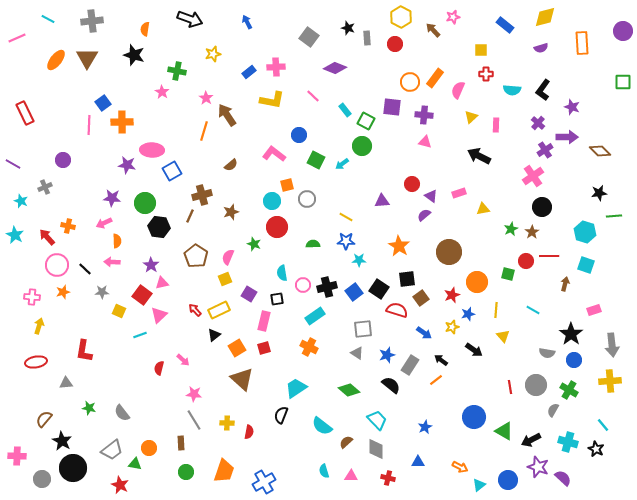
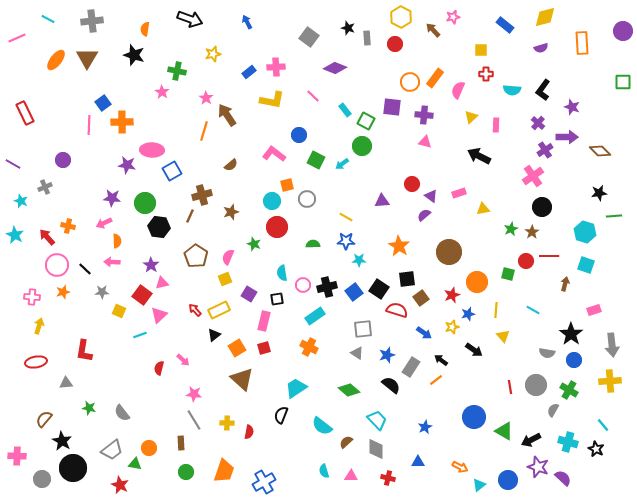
gray rectangle at (410, 365): moved 1 px right, 2 px down
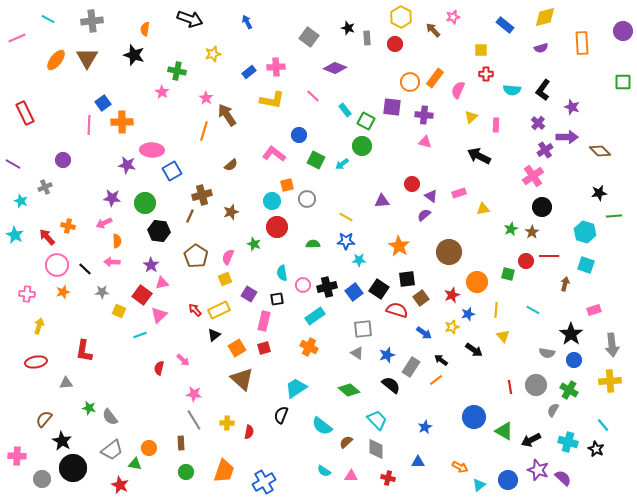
black hexagon at (159, 227): moved 4 px down
pink cross at (32, 297): moved 5 px left, 3 px up
gray semicircle at (122, 413): moved 12 px left, 4 px down
purple star at (538, 467): moved 3 px down
cyan semicircle at (324, 471): rotated 40 degrees counterclockwise
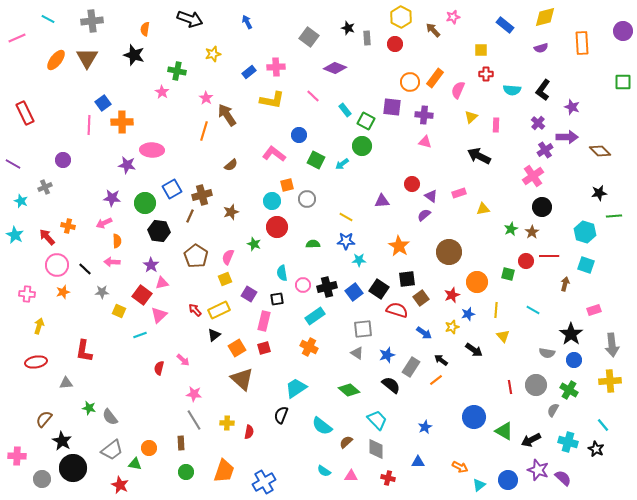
blue square at (172, 171): moved 18 px down
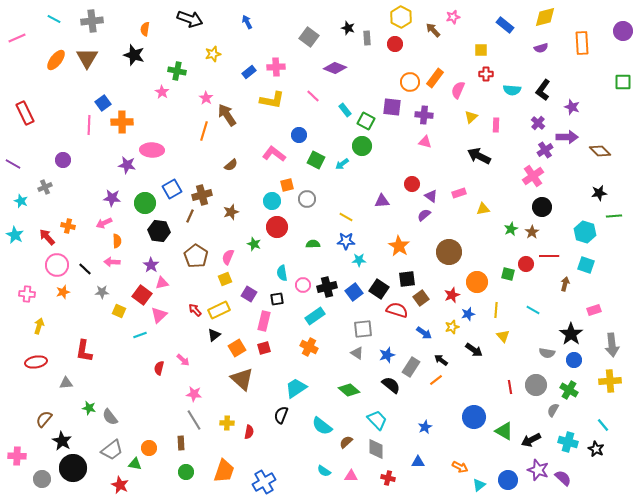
cyan line at (48, 19): moved 6 px right
red circle at (526, 261): moved 3 px down
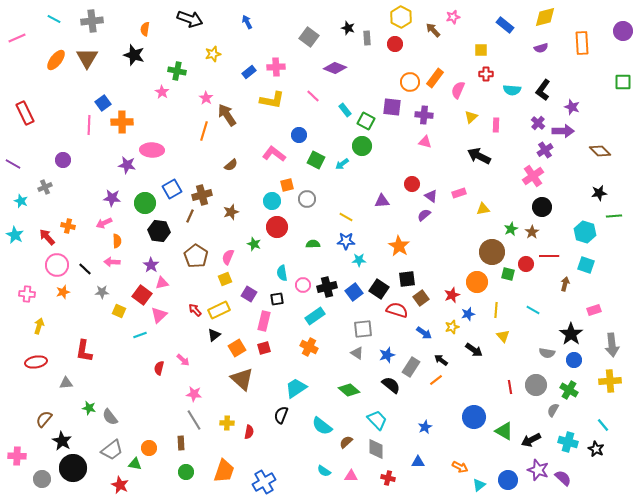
purple arrow at (567, 137): moved 4 px left, 6 px up
brown circle at (449, 252): moved 43 px right
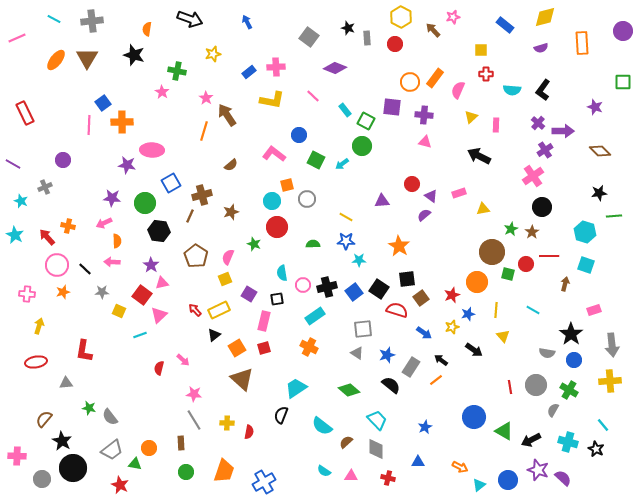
orange semicircle at (145, 29): moved 2 px right
purple star at (572, 107): moved 23 px right
blue square at (172, 189): moved 1 px left, 6 px up
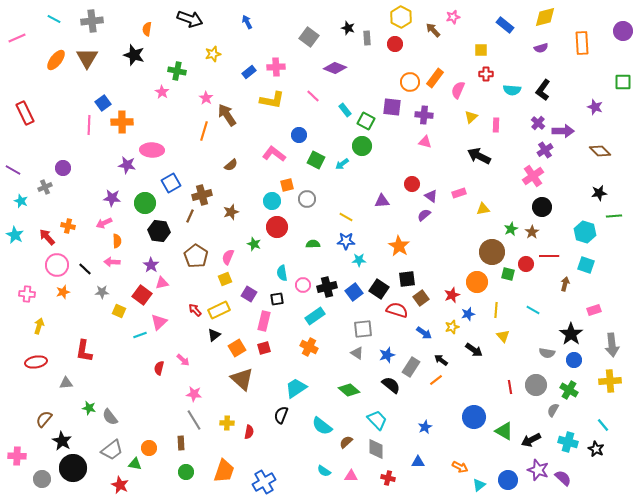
purple circle at (63, 160): moved 8 px down
purple line at (13, 164): moved 6 px down
pink triangle at (159, 315): moved 7 px down
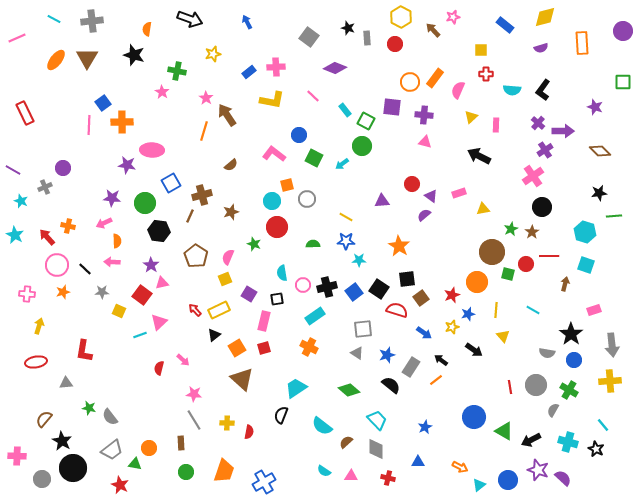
green square at (316, 160): moved 2 px left, 2 px up
